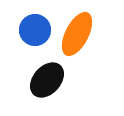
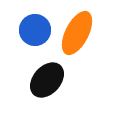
orange ellipse: moved 1 px up
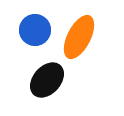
orange ellipse: moved 2 px right, 4 px down
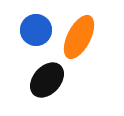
blue circle: moved 1 px right
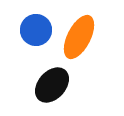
black ellipse: moved 5 px right, 5 px down
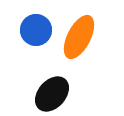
black ellipse: moved 9 px down
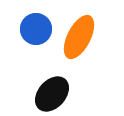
blue circle: moved 1 px up
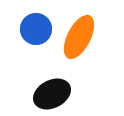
black ellipse: rotated 21 degrees clockwise
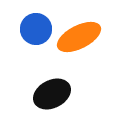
orange ellipse: rotated 36 degrees clockwise
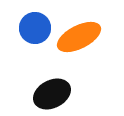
blue circle: moved 1 px left, 1 px up
